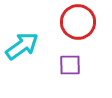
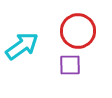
red circle: moved 9 px down
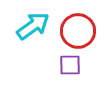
cyan arrow: moved 11 px right, 20 px up
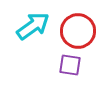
purple square: rotated 10 degrees clockwise
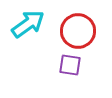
cyan arrow: moved 5 px left, 2 px up
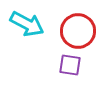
cyan arrow: moved 1 px left; rotated 64 degrees clockwise
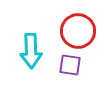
cyan arrow: moved 4 px right, 27 px down; rotated 60 degrees clockwise
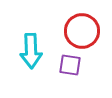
red circle: moved 4 px right
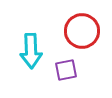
purple square: moved 4 px left, 5 px down; rotated 20 degrees counterclockwise
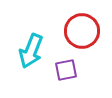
cyan arrow: rotated 24 degrees clockwise
